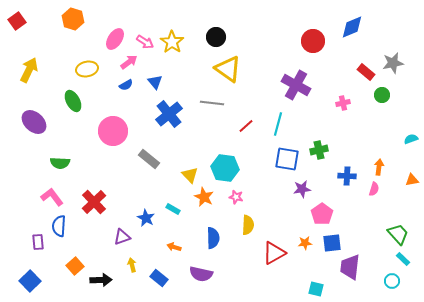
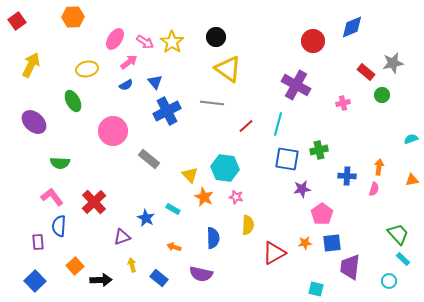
orange hexagon at (73, 19): moved 2 px up; rotated 20 degrees counterclockwise
yellow arrow at (29, 70): moved 2 px right, 5 px up
blue cross at (169, 114): moved 2 px left, 3 px up; rotated 12 degrees clockwise
blue square at (30, 281): moved 5 px right
cyan circle at (392, 281): moved 3 px left
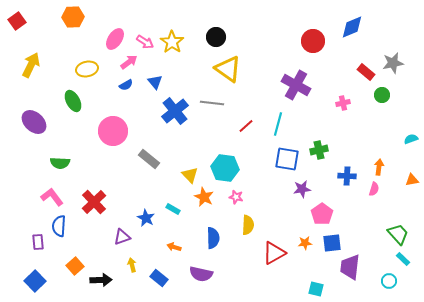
blue cross at (167, 111): moved 8 px right; rotated 12 degrees counterclockwise
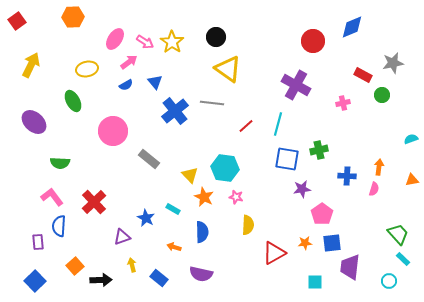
red rectangle at (366, 72): moved 3 px left, 3 px down; rotated 12 degrees counterclockwise
blue semicircle at (213, 238): moved 11 px left, 6 px up
cyan square at (316, 289): moved 1 px left, 7 px up; rotated 14 degrees counterclockwise
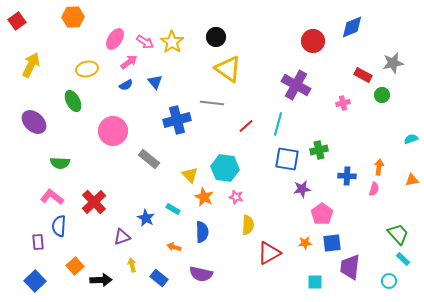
blue cross at (175, 111): moved 2 px right, 9 px down; rotated 24 degrees clockwise
pink L-shape at (52, 197): rotated 15 degrees counterclockwise
red triangle at (274, 253): moved 5 px left
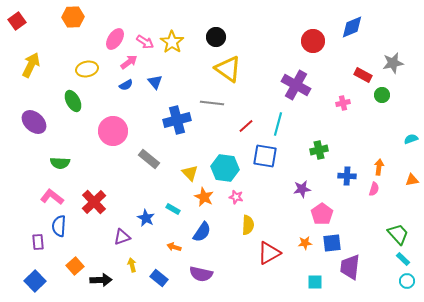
blue square at (287, 159): moved 22 px left, 3 px up
yellow triangle at (190, 175): moved 2 px up
blue semicircle at (202, 232): rotated 35 degrees clockwise
cyan circle at (389, 281): moved 18 px right
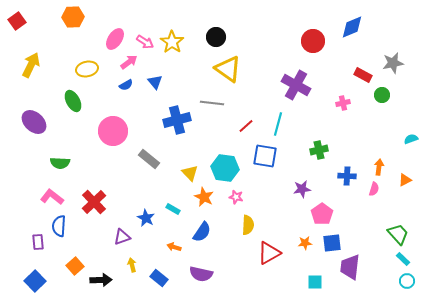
orange triangle at (412, 180): moved 7 px left; rotated 16 degrees counterclockwise
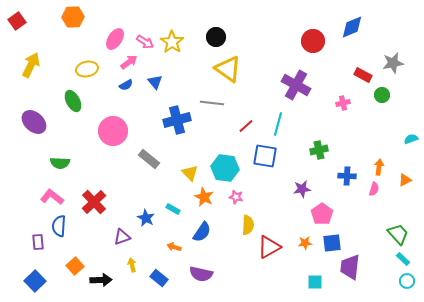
red triangle at (269, 253): moved 6 px up
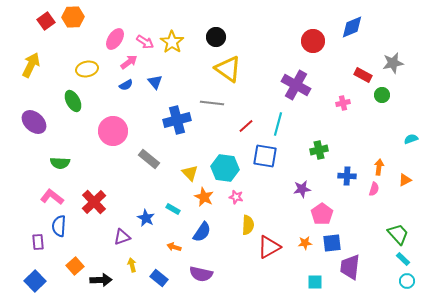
red square at (17, 21): moved 29 px right
